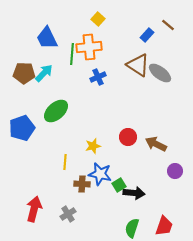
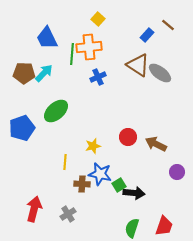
purple circle: moved 2 px right, 1 px down
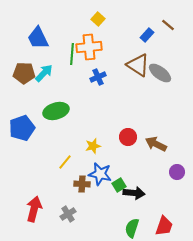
blue trapezoid: moved 9 px left
green ellipse: rotated 25 degrees clockwise
yellow line: rotated 35 degrees clockwise
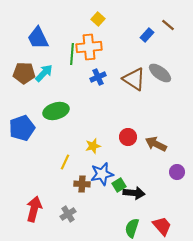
brown triangle: moved 4 px left, 14 px down
yellow line: rotated 14 degrees counterclockwise
blue star: moved 2 px right; rotated 25 degrees counterclockwise
red trapezoid: moved 2 px left; rotated 60 degrees counterclockwise
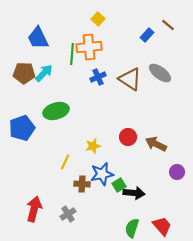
brown triangle: moved 4 px left
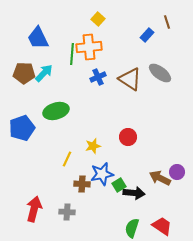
brown line: moved 1 px left, 3 px up; rotated 32 degrees clockwise
brown arrow: moved 4 px right, 34 px down
yellow line: moved 2 px right, 3 px up
gray cross: moved 1 px left, 2 px up; rotated 35 degrees clockwise
red trapezoid: rotated 15 degrees counterclockwise
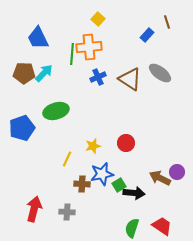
red circle: moved 2 px left, 6 px down
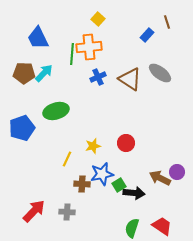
red arrow: moved 2 px down; rotated 30 degrees clockwise
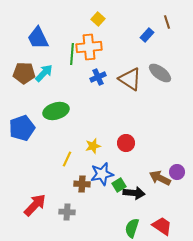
red arrow: moved 1 px right, 6 px up
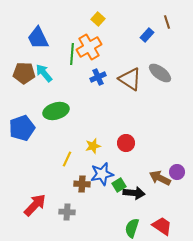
orange cross: rotated 25 degrees counterclockwise
cyan arrow: rotated 84 degrees counterclockwise
